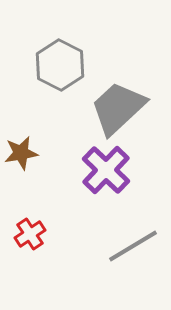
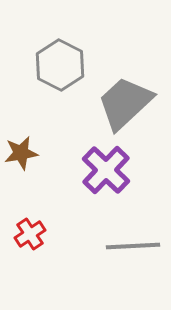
gray trapezoid: moved 7 px right, 5 px up
gray line: rotated 28 degrees clockwise
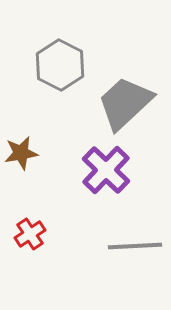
gray line: moved 2 px right
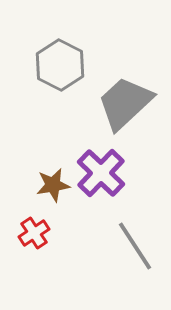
brown star: moved 32 px right, 32 px down
purple cross: moved 5 px left, 3 px down
red cross: moved 4 px right, 1 px up
gray line: rotated 60 degrees clockwise
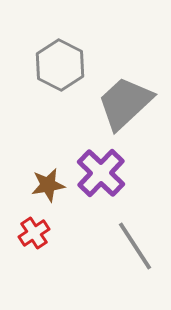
brown star: moved 5 px left
